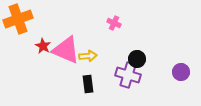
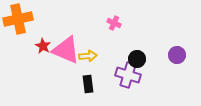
orange cross: rotated 8 degrees clockwise
purple circle: moved 4 px left, 17 px up
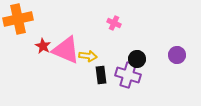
yellow arrow: rotated 12 degrees clockwise
black rectangle: moved 13 px right, 9 px up
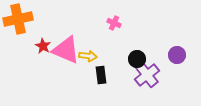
purple cross: moved 19 px right; rotated 35 degrees clockwise
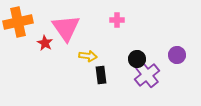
orange cross: moved 3 px down
pink cross: moved 3 px right, 3 px up; rotated 24 degrees counterclockwise
red star: moved 2 px right, 3 px up
pink triangle: moved 22 px up; rotated 32 degrees clockwise
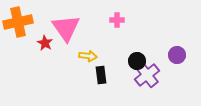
black circle: moved 2 px down
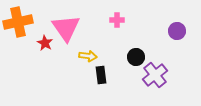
purple circle: moved 24 px up
black circle: moved 1 px left, 4 px up
purple cross: moved 8 px right
